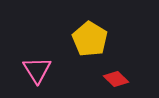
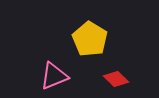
pink triangle: moved 17 px right, 6 px down; rotated 40 degrees clockwise
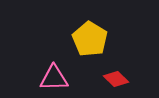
pink triangle: moved 2 px down; rotated 20 degrees clockwise
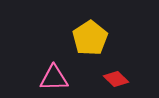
yellow pentagon: moved 1 px up; rotated 8 degrees clockwise
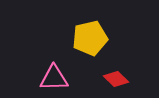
yellow pentagon: rotated 20 degrees clockwise
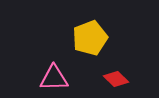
yellow pentagon: rotated 8 degrees counterclockwise
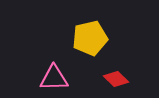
yellow pentagon: rotated 8 degrees clockwise
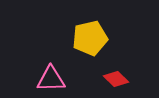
pink triangle: moved 3 px left, 1 px down
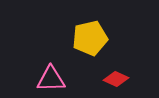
red diamond: rotated 20 degrees counterclockwise
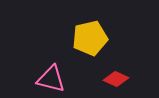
pink triangle: rotated 16 degrees clockwise
